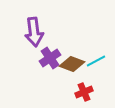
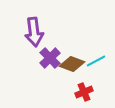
purple cross: rotated 10 degrees counterclockwise
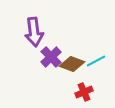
purple cross: moved 1 px right, 1 px up
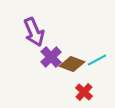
purple arrow: rotated 16 degrees counterclockwise
cyan line: moved 1 px right, 1 px up
red cross: rotated 24 degrees counterclockwise
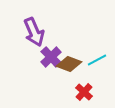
brown diamond: moved 3 px left
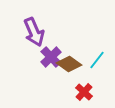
cyan line: rotated 24 degrees counterclockwise
brown diamond: rotated 15 degrees clockwise
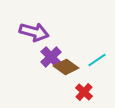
purple arrow: rotated 52 degrees counterclockwise
cyan line: rotated 18 degrees clockwise
brown diamond: moved 3 px left, 3 px down
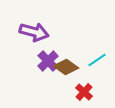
purple cross: moved 3 px left, 4 px down
